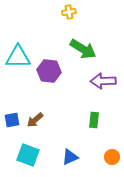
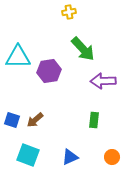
green arrow: rotated 16 degrees clockwise
purple hexagon: rotated 15 degrees counterclockwise
blue square: rotated 28 degrees clockwise
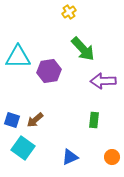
yellow cross: rotated 24 degrees counterclockwise
cyan square: moved 5 px left, 7 px up; rotated 15 degrees clockwise
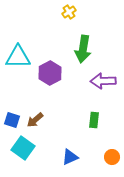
green arrow: rotated 52 degrees clockwise
purple hexagon: moved 1 px right, 2 px down; rotated 20 degrees counterclockwise
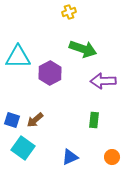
yellow cross: rotated 16 degrees clockwise
green arrow: rotated 80 degrees counterclockwise
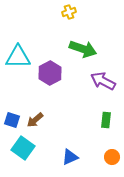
purple arrow: rotated 30 degrees clockwise
green rectangle: moved 12 px right
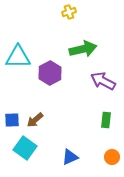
green arrow: rotated 32 degrees counterclockwise
blue square: rotated 21 degrees counterclockwise
cyan square: moved 2 px right
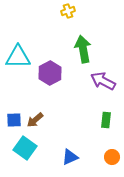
yellow cross: moved 1 px left, 1 px up
green arrow: rotated 88 degrees counterclockwise
blue square: moved 2 px right
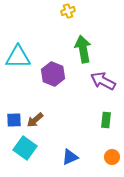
purple hexagon: moved 3 px right, 1 px down; rotated 10 degrees counterclockwise
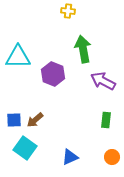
yellow cross: rotated 24 degrees clockwise
